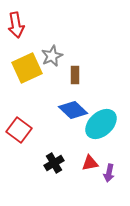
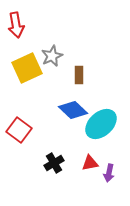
brown rectangle: moved 4 px right
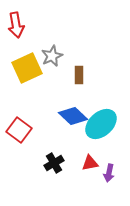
blue diamond: moved 6 px down
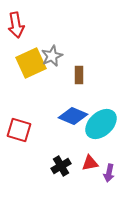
yellow square: moved 4 px right, 5 px up
blue diamond: rotated 20 degrees counterclockwise
red square: rotated 20 degrees counterclockwise
black cross: moved 7 px right, 3 px down
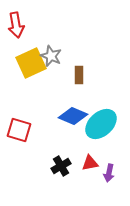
gray star: moved 1 px left; rotated 25 degrees counterclockwise
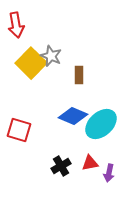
yellow square: rotated 20 degrees counterclockwise
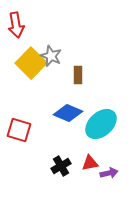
brown rectangle: moved 1 px left
blue diamond: moved 5 px left, 3 px up
purple arrow: rotated 114 degrees counterclockwise
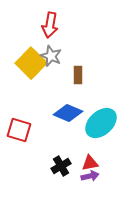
red arrow: moved 34 px right; rotated 20 degrees clockwise
cyan ellipse: moved 1 px up
purple arrow: moved 19 px left, 3 px down
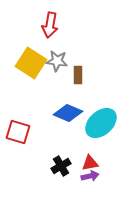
gray star: moved 6 px right, 5 px down; rotated 15 degrees counterclockwise
yellow square: rotated 12 degrees counterclockwise
red square: moved 1 px left, 2 px down
